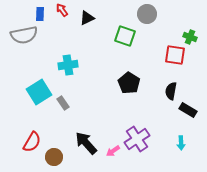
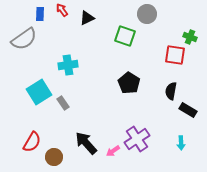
gray semicircle: moved 4 px down; rotated 24 degrees counterclockwise
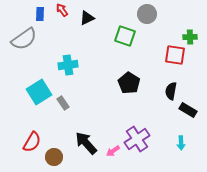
green cross: rotated 24 degrees counterclockwise
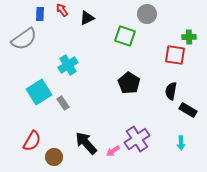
green cross: moved 1 px left
cyan cross: rotated 24 degrees counterclockwise
red semicircle: moved 1 px up
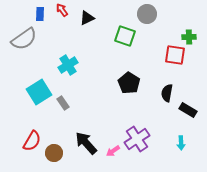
black semicircle: moved 4 px left, 2 px down
brown circle: moved 4 px up
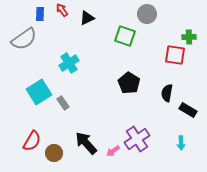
cyan cross: moved 1 px right, 2 px up
